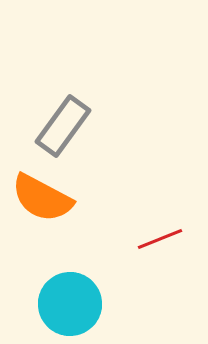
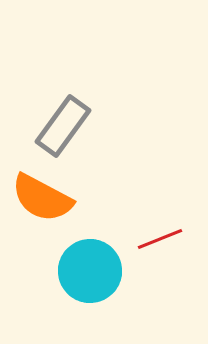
cyan circle: moved 20 px right, 33 px up
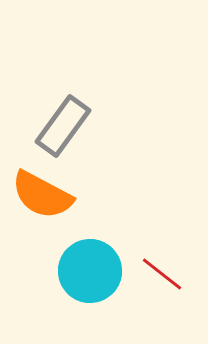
orange semicircle: moved 3 px up
red line: moved 2 px right, 35 px down; rotated 60 degrees clockwise
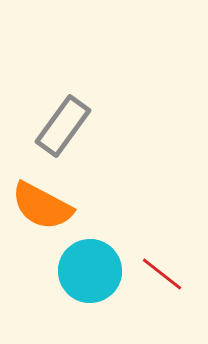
orange semicircle: moved 11 px down
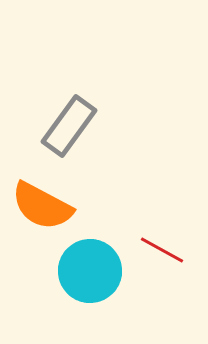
gray rectangle: moved 6 px right
red line: moved 24 px up; rotated 9 degrees counterclockwise
